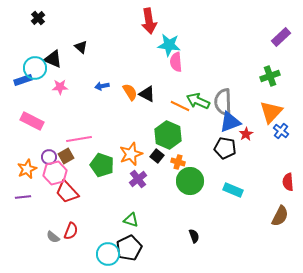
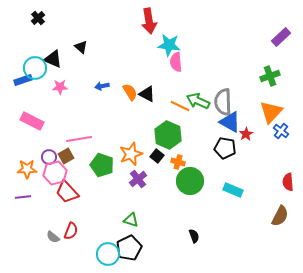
blue triangle at (230, 122): rotated 50 degrees clockwise
orange star at (27, 169): rotated 24 degrees clockwise
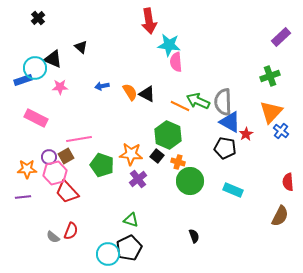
pink rectangle at (32, 121): moved 4 px right, 3 px up
orange star at (131, 154): rotated 25 degrees clockwise
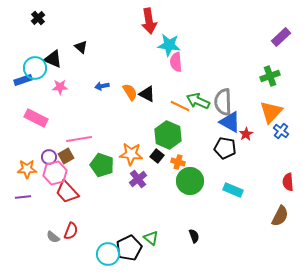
green triangle at (131, 220): moved 20 px right, 18 px down; rotated 21 degrees clockwise
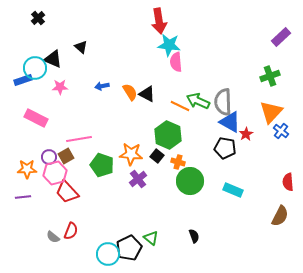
red arrow at (149, 21): moved 10 px right
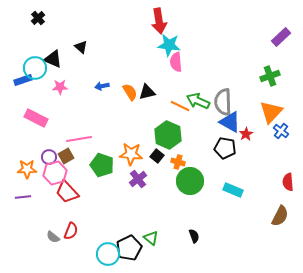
black triangle at (147, 94): moved 2 px up; rotated 42 degrees counterclockwise
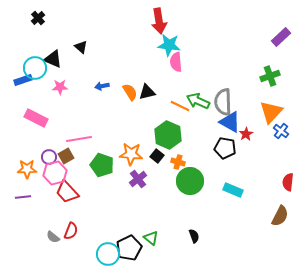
red semicircle at (288, 182): rotated 12 degrees clockwise
